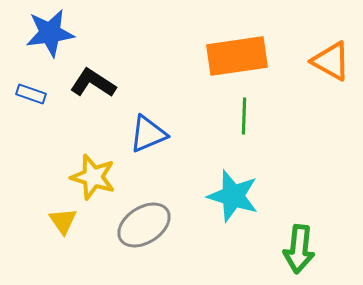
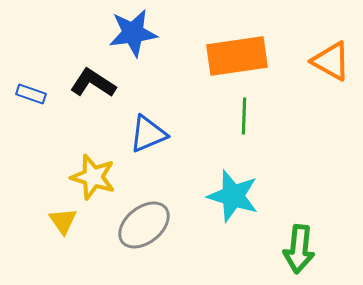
blue star: moved 83 px right
gray ellipse: rotated 6 degrees counterclockwise
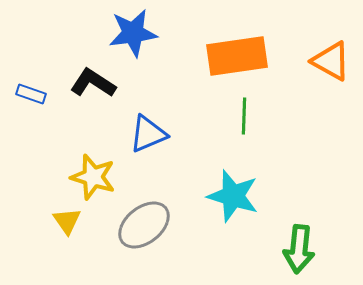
yellow triangle: moved 4 px right
